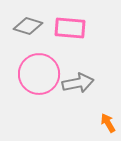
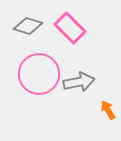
pink rectangle: rotated 40 degrees clockwise
gray arrow: moved 1 px right, 1 px up
orange arrow: moved 13 px up
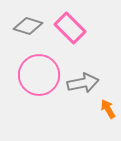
pink circle: moved 1 px down
gray arrow: moved 4 px right, 1 px down
orange arrow: moved 1 px up
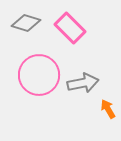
gray diamond: moved 2 px left, 3 px up
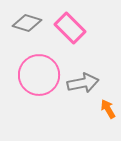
gray diamond: moved 1 px right
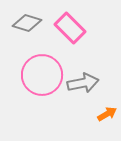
pink circle: moved 3 px right
orange arrow: moved 1 px left, 5 px down; rotated 90 degrees clockwise
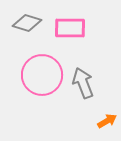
pink rectangle: rotated 44 degrees counterclockwise
gray arrow: rotated 100 degrees counterclockwise
orange arrow: moved 7 px down
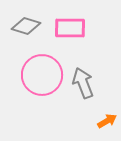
gray diamond: moved 1 px left, 3 px down
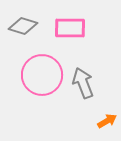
gray diamond: moved 3 px left
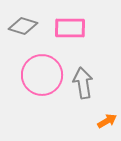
gray arrow: rotated 12 degrees clockwise
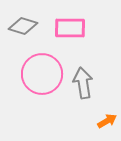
pink circle: moved 1 px up
